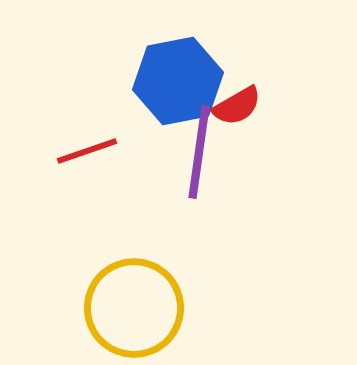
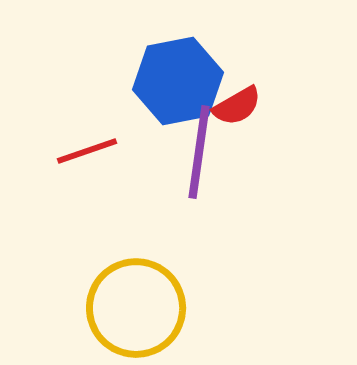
yellow circle: moved 2 px right
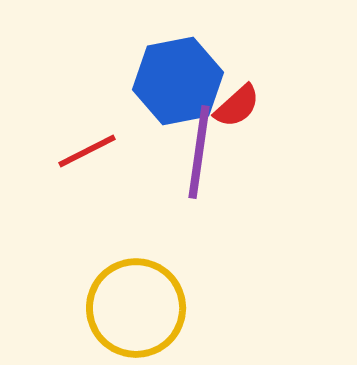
red semicircle: rotated 12 degrees counterclockwise
red line: rotated 8 degrees counterclockwise
